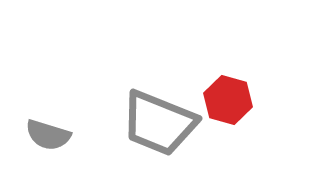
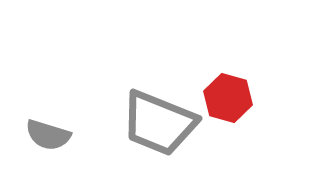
red hexagon: moved 2 px up
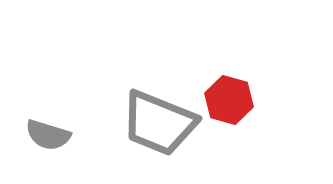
red hexagon: moved 1 px right, 2 px down
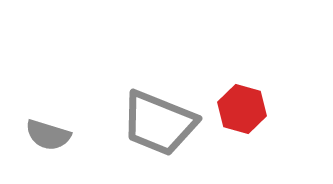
red hexagon: moved 13 px right, 9 px down
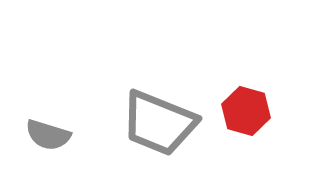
red hexagon: moved 4 px right, 2 px down
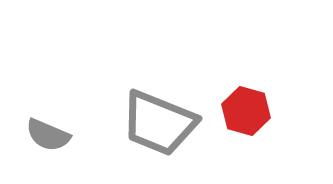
gray semicircle: rotated 6 degrees clockwise
